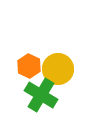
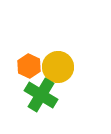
yellow circle: moved 2 px up
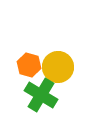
orange hexagon: moved 1 px up; rotated 10 degrees counterclockwise
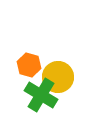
yellow circle: moved 10 px down
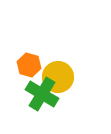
green cross: moved 1 px right, 1 px up
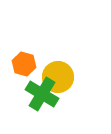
orange hexagon: moved 5 px left, 1 px up
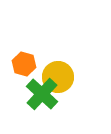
green cross: rotated 12 degrees clockwise
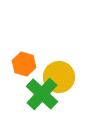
yellow circle: moved 1 px right
